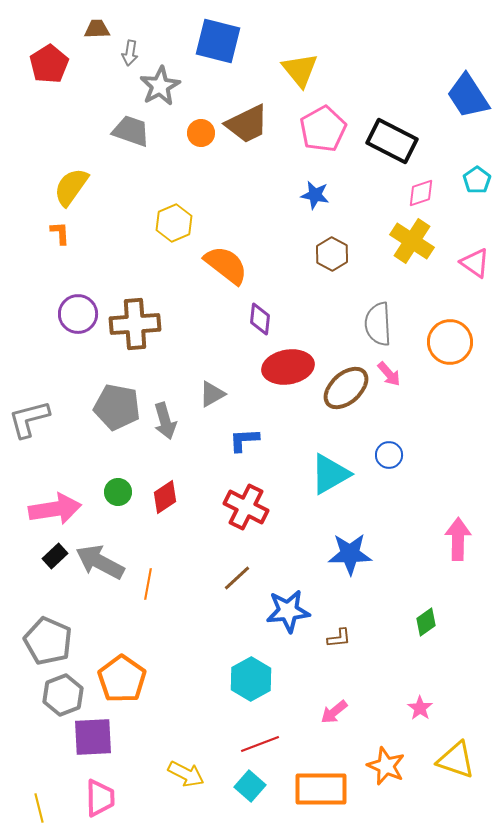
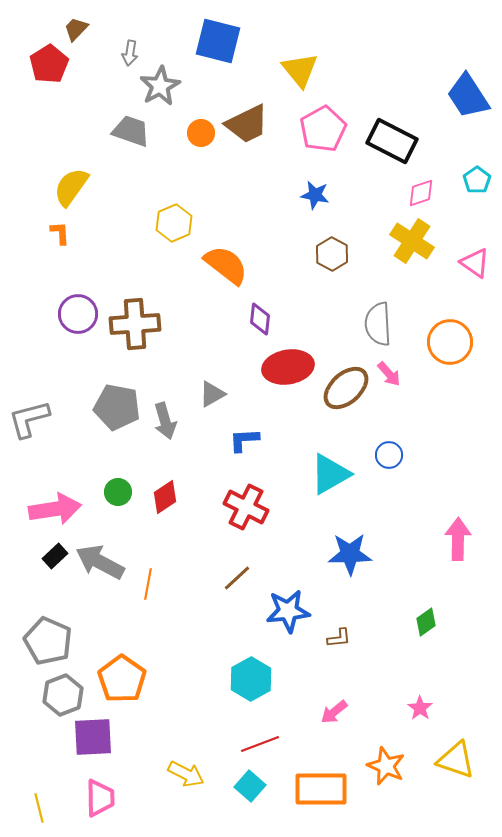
brown trapezoid at (97, 29): moved 21 px left; rotated 44 degrees counterclockwise
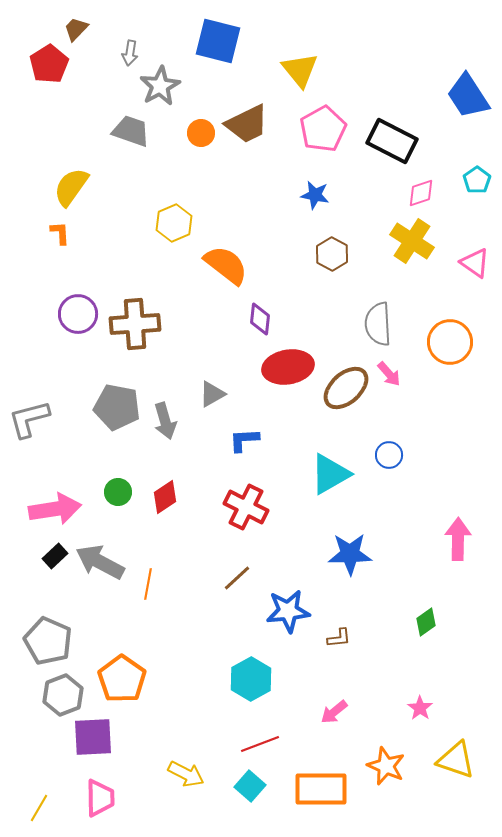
yellow line at (39, 808): rotated 44 degrees clockwise
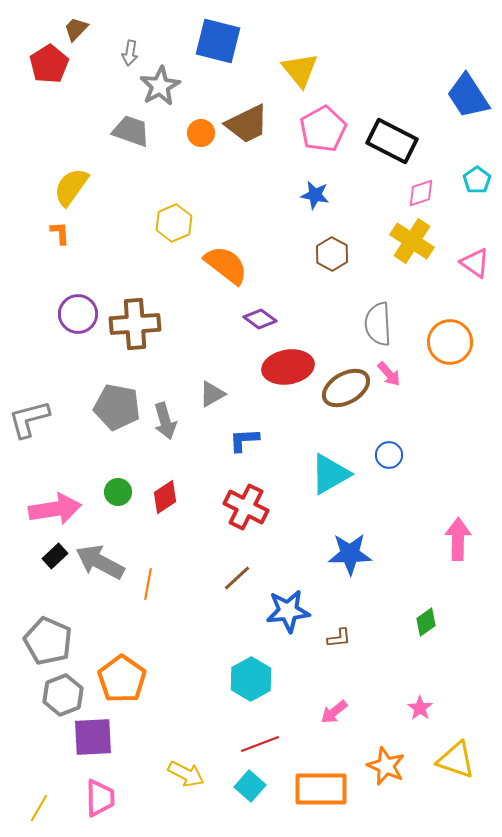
purple diamond at (260, 319): rotated 60 degrees counterclockwise
brown ellipse at (346, 388): rotated 12 degrees clockwise
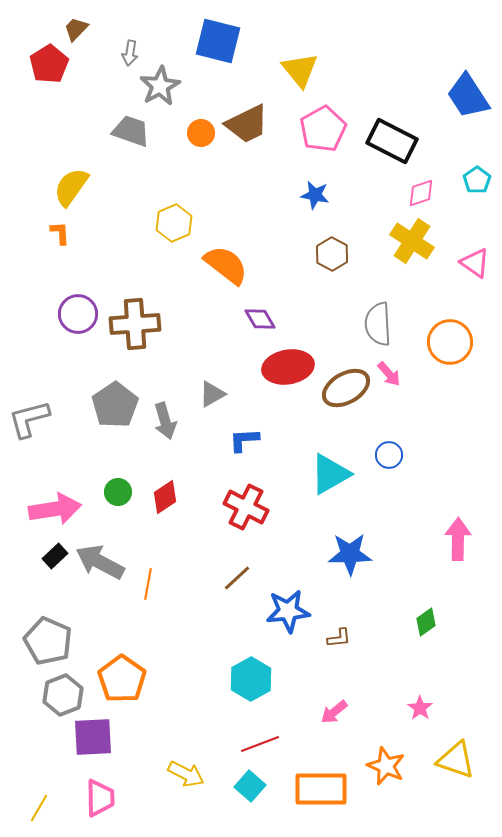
purple diamond at (260, 319): rotated 24 degrees clockwise
gray pentagon at (117, 407): moved 2 px left, 2 px up; rotated 27 degrees clockwise
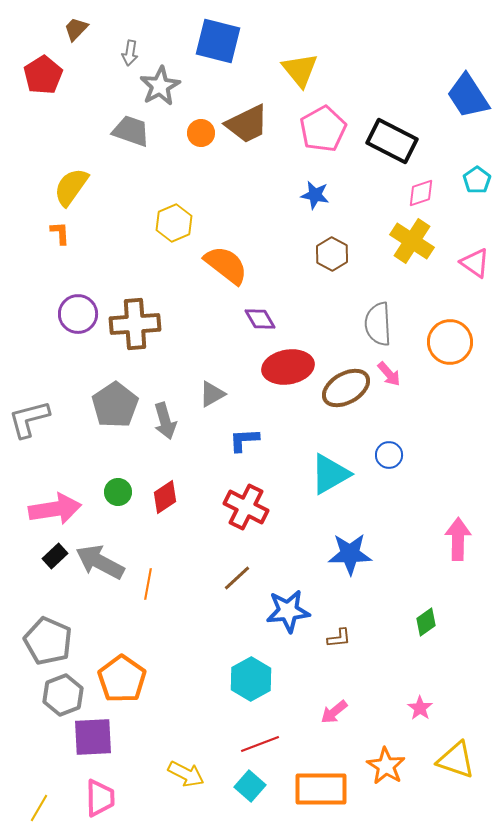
red pentagon at (49, 64): moved 6 px left, 11 px down
orange star at (386, 766): rotated 9 degrees clockwise
